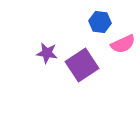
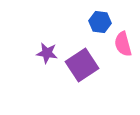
pink semicircle: rotated 100 degrees clockwise
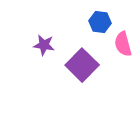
purple star: moved 3 px left, 8 px up
purple square: rotated 12 degrees counterclockwise
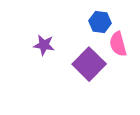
pink semicircle: moved 5 px left
purple square: moved 7 px right, 1 px up
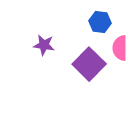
pink semicircle: moved 2 px right, 4 px down; rotated 15 degrees clockwise
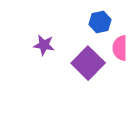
blue hexagon: rotated 20 degrees counterclockwise
purple square: moved 1 px left, 1 px up
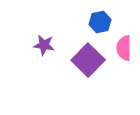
pink semicircle: moved 4 px right
purple square: moved 3 px up
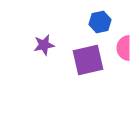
purple star: rotated 20 degrees counterclockwise
purple square: rotated 32 degrees clockwise
